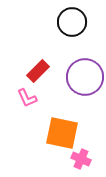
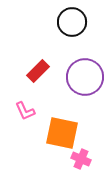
pink L-shape: moved 2 px left, 13 px down
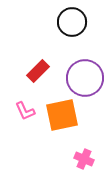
purple circle: moved 1 px down
orange square: moved 18 px up; rotated 24 degrees counterclockwise
pink cross: moved 3 px right
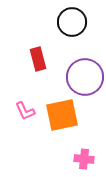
red rectangle: moved 12 px up; rotated 60 degrees counterclockwise
purple circle: moved 1 px up
pink cross: rotated 18 degrees counterclockwise
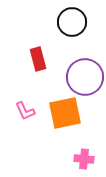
orange square: moved 3 px right, 2 px up
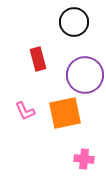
black circle: moved 2 px right
purple circle: moved 2 px up
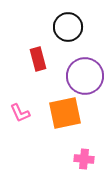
black circle: moved 6 px left, 5 px down
purple circle: moved 1 px down
pink L-shape: moved 5 px left, 2 px down
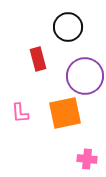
pink L-shape: rotated 20 degrees clockwise
pink cross: moved 3 px right
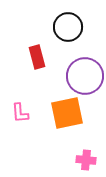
red rectangle: moved 1 px left, 2 px up
orange square: moved 2 px right
pink cross: moved 1 px left, 1 px down
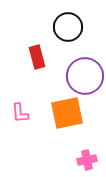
pink cross: moved 1 px right; rotated 18 degrees counterclockwise
